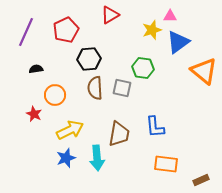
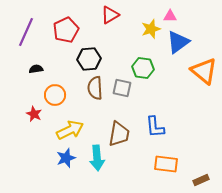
yellow star: moved 1 px left, 1 px up
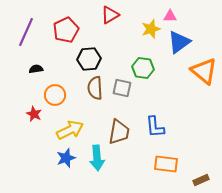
blue triangle: moved 1 px right
brown trapezoid: moved 2 px up
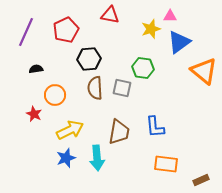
red triangle: rotated 42 degrees clockwise
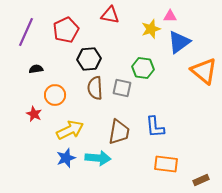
cyan arrow: moved 1 px right; rotated 80 degrees counterclockwise
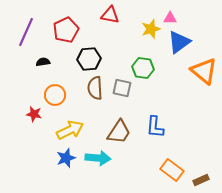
pink triangle: moved 2 px down
black semicircle: moved 7 px right, 7 px up
red star: rotated 14 degrees counterclockwise
blue L-shape: rotated 10 degrees clockwise
brown trapezoid: rotated 24 degrees clockwise
orange rectangle: moved 6 px right, 6 px down; rotated 30 degrees clockwise
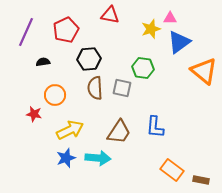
brown rectangle: rotated 35 degrees clockwise
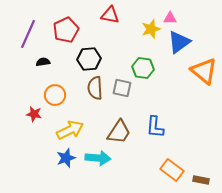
purple line: moved 2 px right, 2 px down
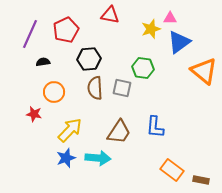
purple line: moved 2 px right
orange circle: moved 1 px left, 3 px up
yellow arrow: rotated 20 degrees counterclockwise
